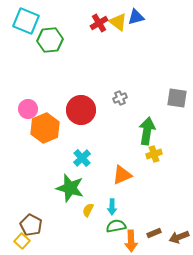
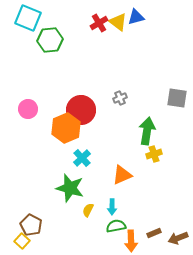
cyan square: moved 2 px right, 3 px up
orange hexagon: moved 21 px right
brown arrow: moved 1 px left, 1 px down
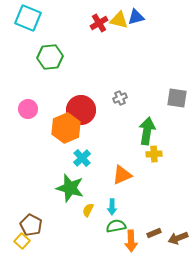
yellow triangle: moved 1 px right, 2 px up; rotated 24 degrees counterclockwise
green hexagon: moved 17 px down
yellow cross: rotated 14 degrees clockwise
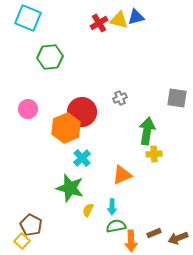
red circle: moved 1 px right, 2 px down
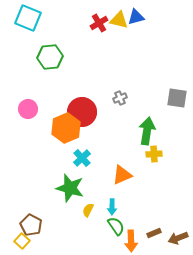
green semicircle: rotated 66 degrees clockwise
